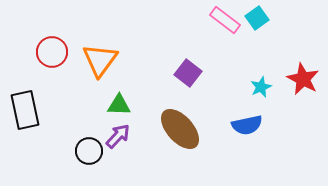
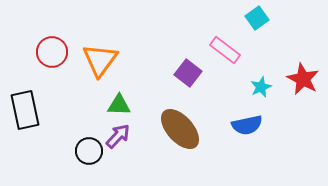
pink rectangle: moved 30 px down
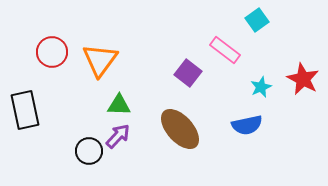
cyan square: moved 2 px down
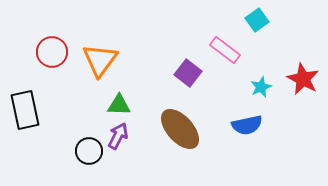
purple arrow: rotated 16 degrees counterclockwise
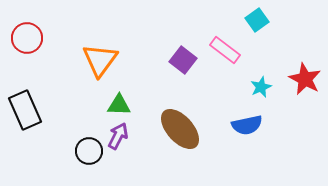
red circle: moved 25 px left, 14 px up
purple square: moved 5 px left, 13 px up
red star: moved 2 px right
black rectangle: rotated 12 degrees counterclockwise
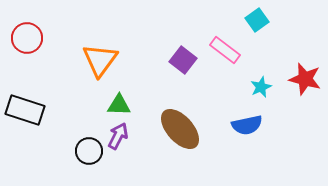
red star: rotated 12 degrees counterclockwise
black rectangle: rotated 48 degrees counterclockwise
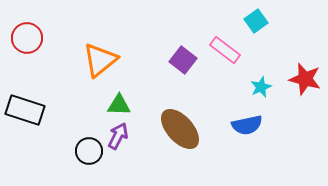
cyan square: moved 1 px left, 1 px down
orange triangle: rotated 15 degrees clockwise
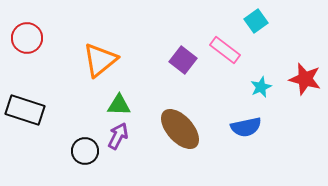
blue semicircle: moved 1 px left, 2 px down
black circle: moved 4 px left
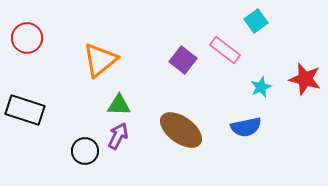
brown ellipse: moved 1 px right, 1 px down; rotated 12 degrees counterclockwise
